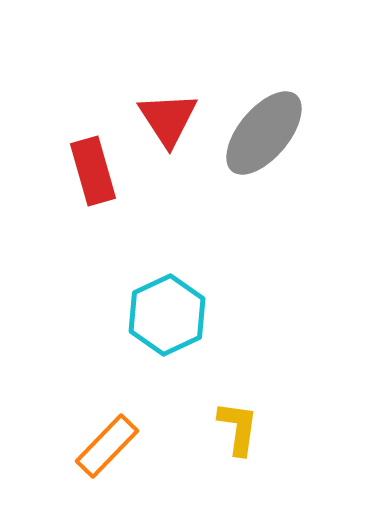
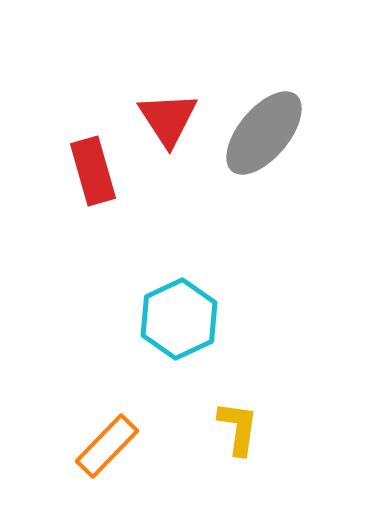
cyan hexagon: moved 12 px right, 4 px down
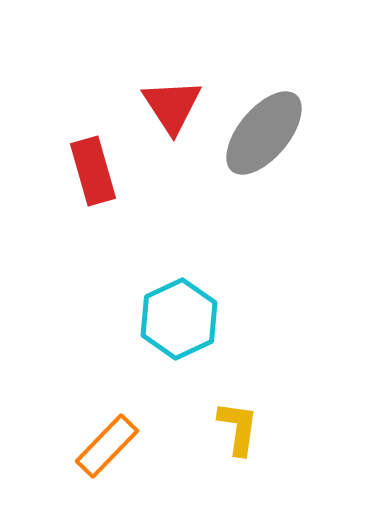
red triangle: moved 4 px right, 13 px up
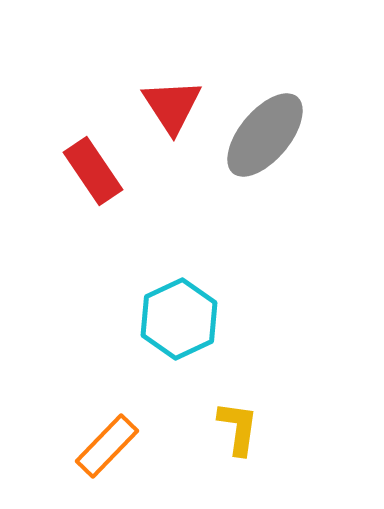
gray ellipse: moved 1 px right, 2 px down
red rectangle: rotated 18 degrees counterclockwise
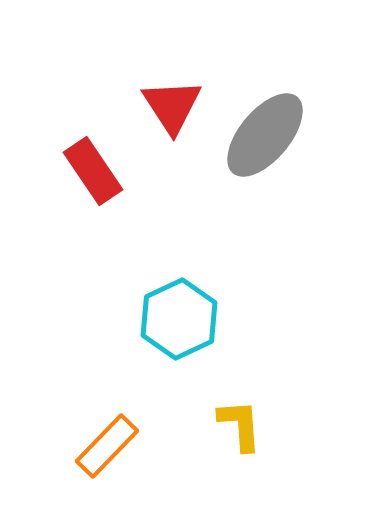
yellow L-shape: moved 2 px right, 3 px up; rotated 12 degrees counterclockwise
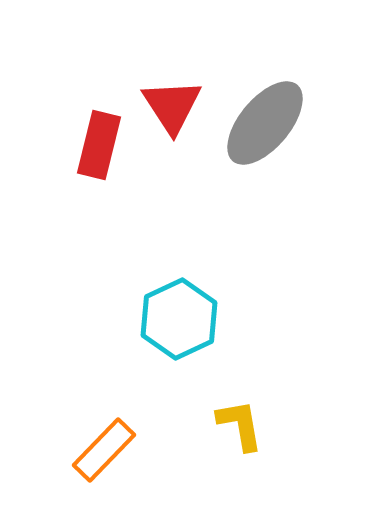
gray ellipse: moved 12 px up
red rectangle: moved 6 px right, 26 px up; rotated 48 degrees clockwise
yellow L-shape: rotated 6 degrees counterclockwise
orange rectangle: moved 3 px left, 4 px down
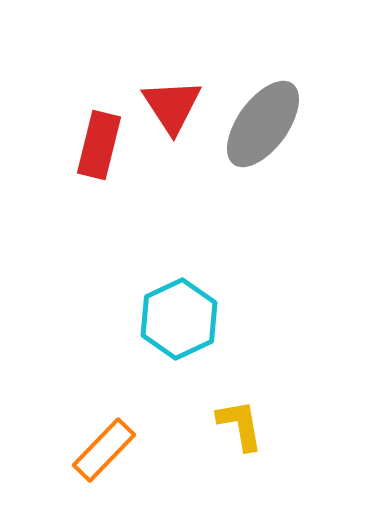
gray ellipse: moved 2 px left, 1 px down; rotated 4 degrees counterclockwise
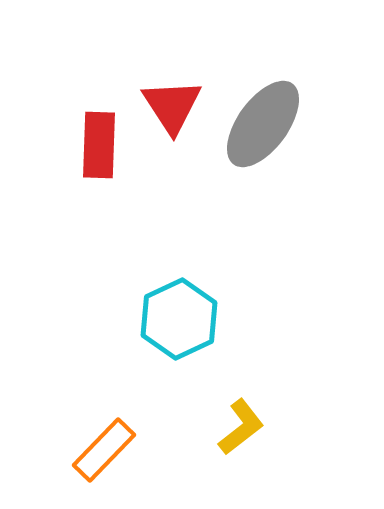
red rectangle: rotated 12 degrees counterclockwise
yellow L-shape: moved 1 px right, 2 px down; rotated 62 degrees clockwise
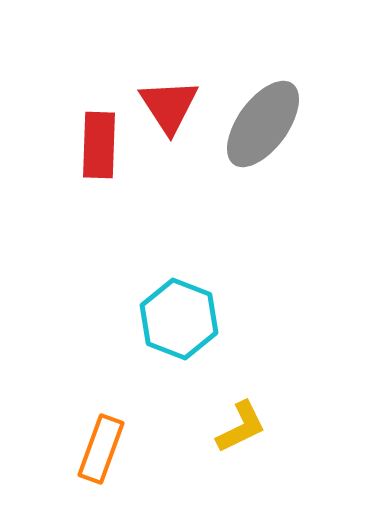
red triangle: moved 3 px left
cyan hexagon: rotated 14 degrees counterclockwise
yellow L-shape: rotated 12 degrees clockwise
orange rectangle: moved 3 px left, 1 px up; rotated 24 degrees counterclockwise
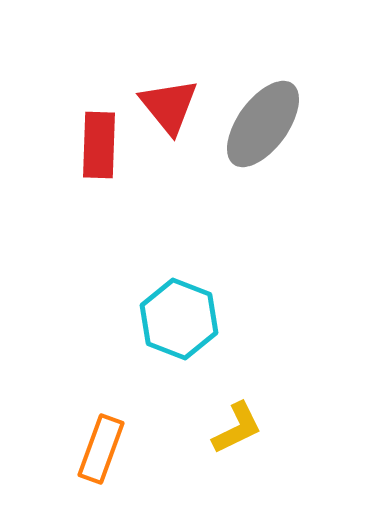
red triangle: rotated 6 degrees counterclockwise
yellow L-shape: moved 4 px left, 1 px down
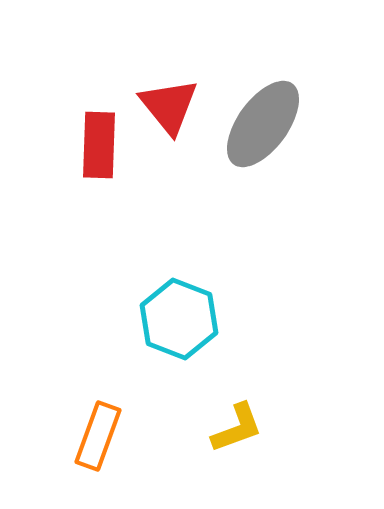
yellow L-shape: rotated 6 degrees clockwise
orange rectangle: moved 3 px left, 13 px up
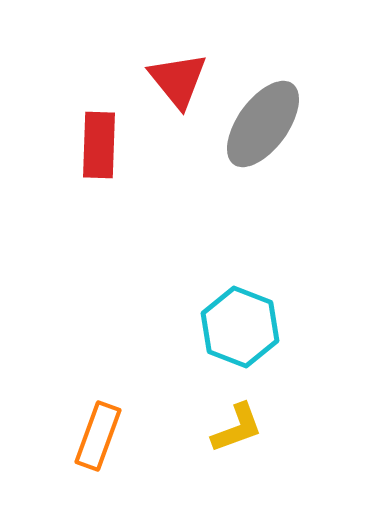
red triangle: moved 9 px right, 26 px up
cyan hexagon: moved 61 px right, 8 px down
